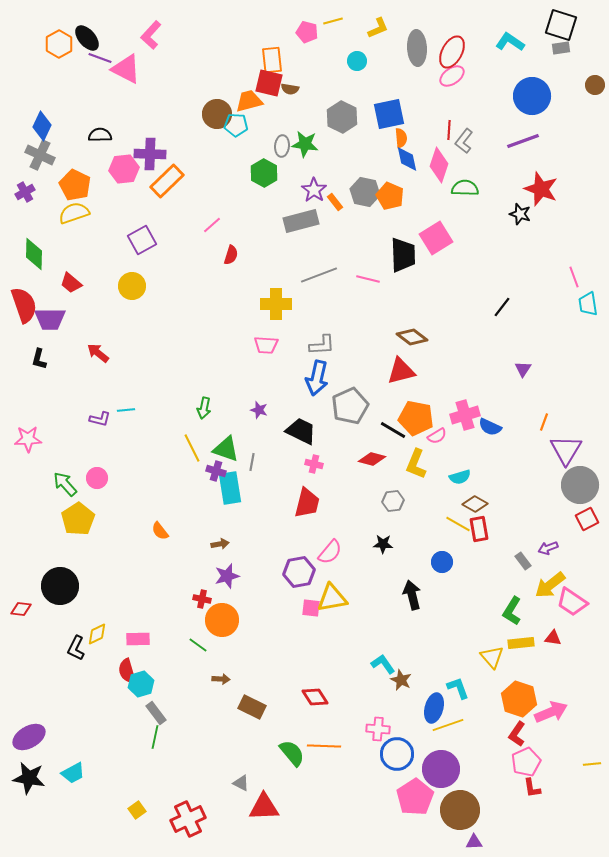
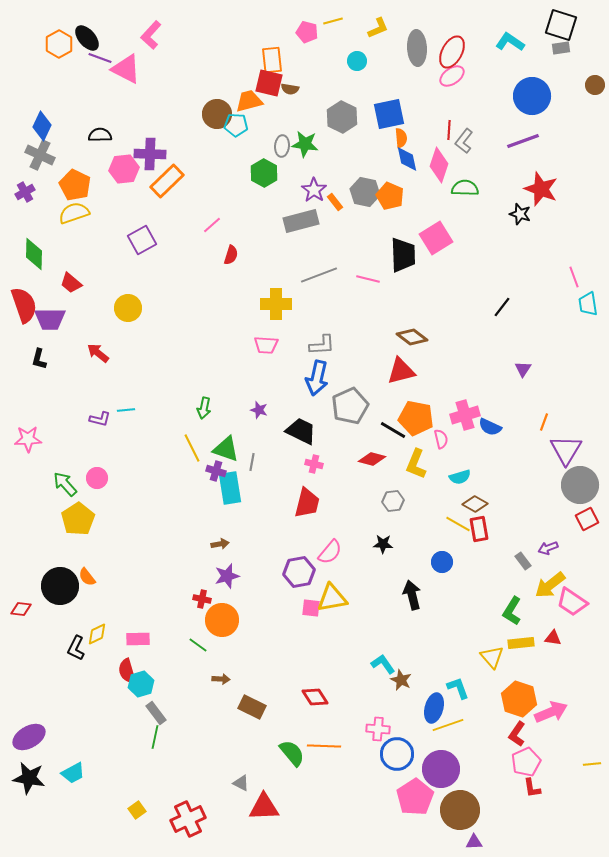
yellow circle at (132, 286): moved 4 px left, 22 px down
pink semicircle at (437, 436): moved 4 px right, 3 px down; rotated 72 degrees counterclockwise
orange semicircle at (160, 531): moved 73 px left, 46 px down
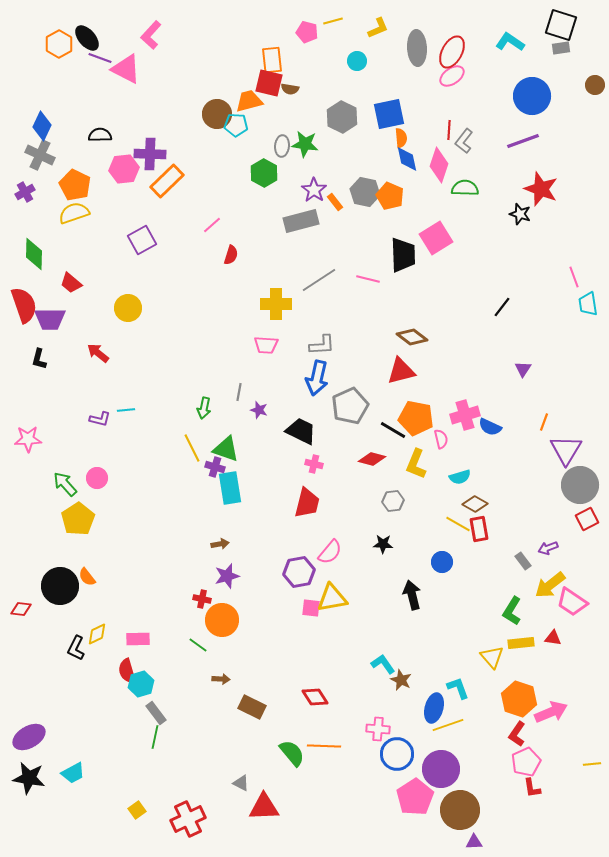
gray line at (319, 275): moved 5 px down; rotated 12 degrees counterclockwise
gray line at (252, 462): moved 13 px left, 70 px up
purple cross at (216, 471): moved 1 px left, 4 px up
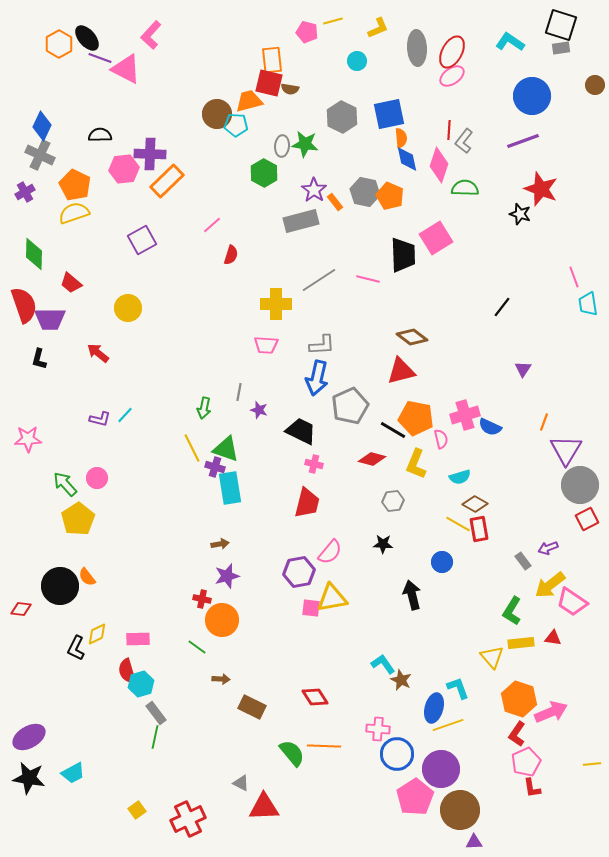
cyan line at (126, 410): moved 1 px left, 5 px down; rotated 42 degrees counterclockwise
green line at (198, 645): moved 1 px left, 2 px down
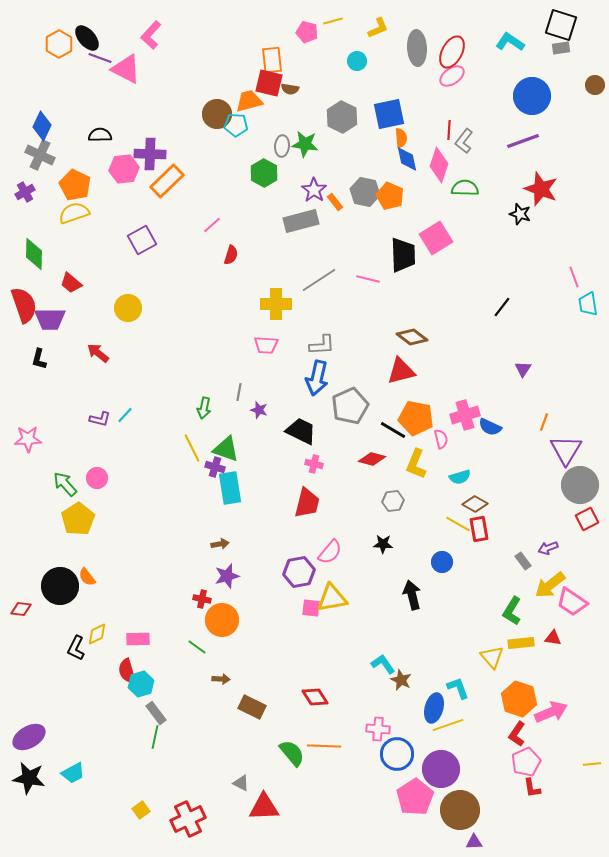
yellow square at (137, 810): moved 4 px right
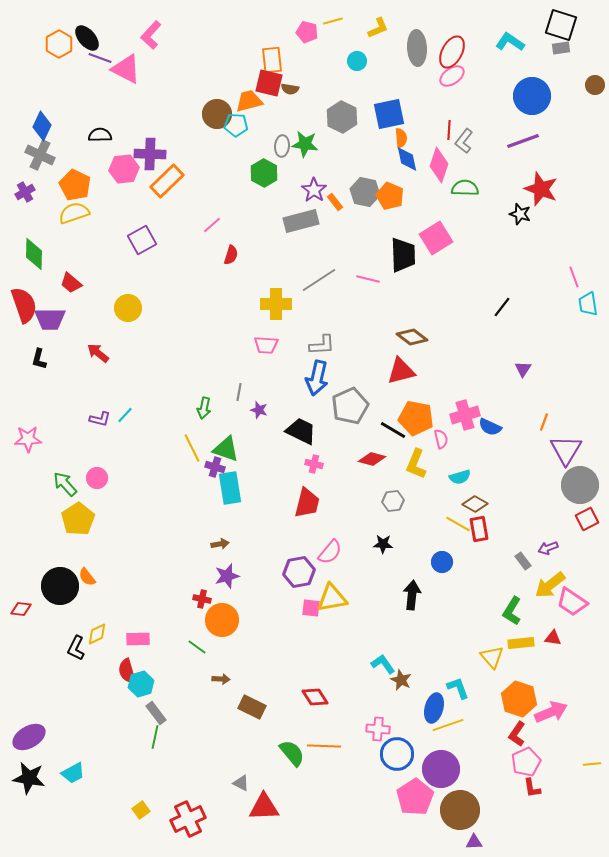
black arrow at (412, 595): rotated 20 degrees clockwise
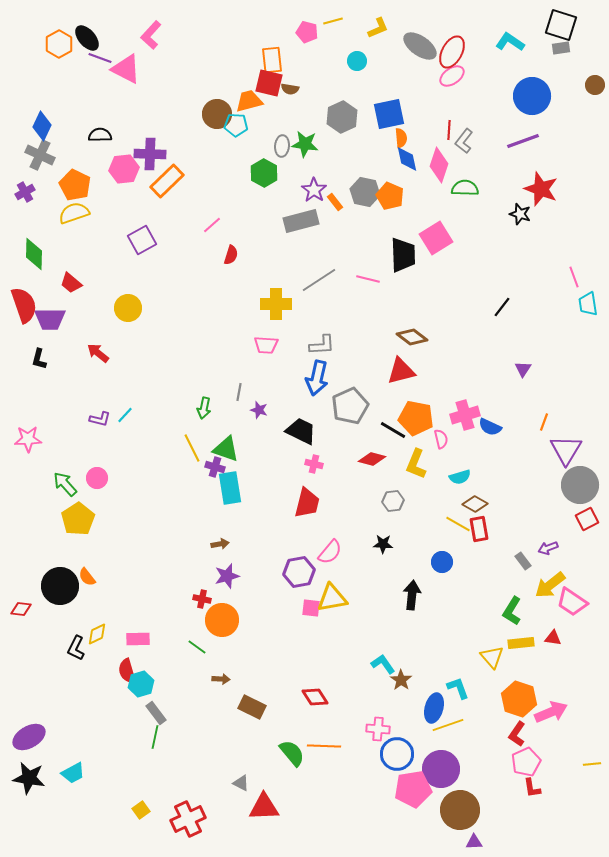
gray ellipse at (417, 48): moved 3 px right, 2 px up; rotated 52 degrees counterclockwise
gray hexagon at (342, 117): rotated 8 degrees clockwise
brown star at (401, 680): rotated 10 degrees clockwise
pink pentagon at (415, 797): moved 2 px left, 8 px up; rotated 24 degrees clockwise
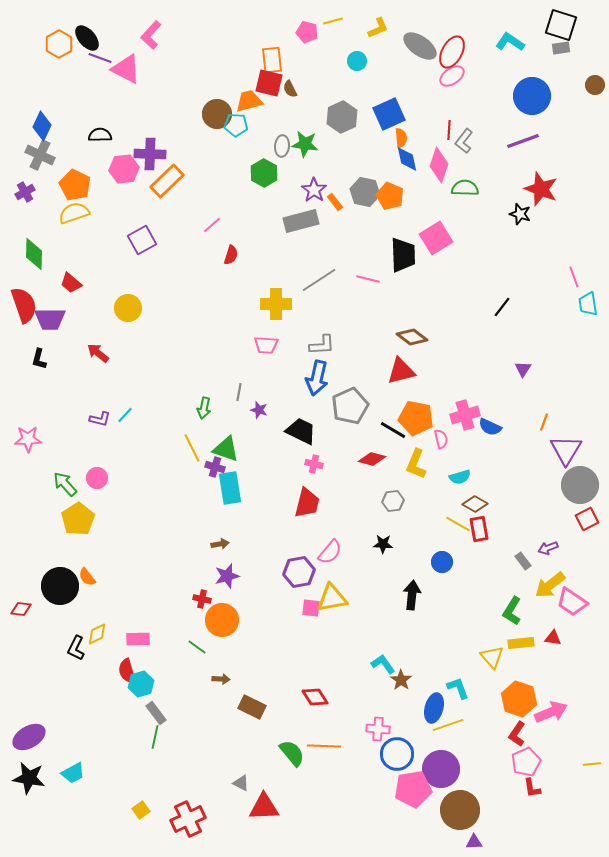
brown semicircle at (290, 89): rotated 54 degrees clockwise
blue square at (389, 114): rotated 12 degrees counterclockwise
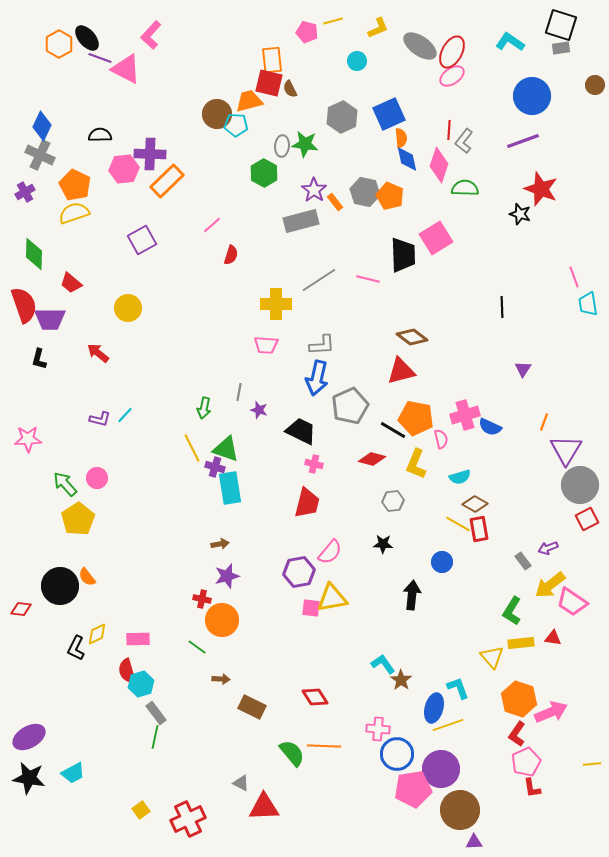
black line at (502, 307): rotated 40 degrees counterclockwise
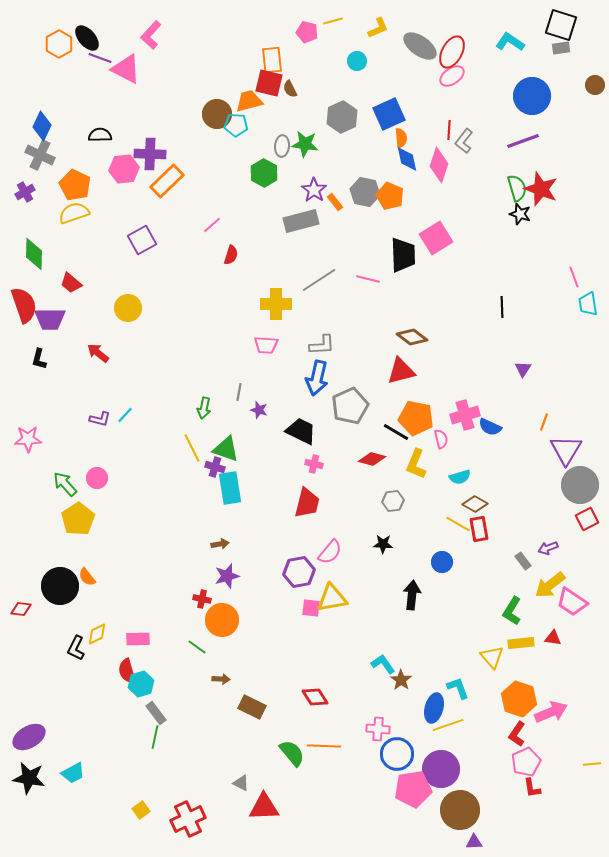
green semicircle at (465, 188): moved 52 px right; rotated 72 degrees clockwise
black line at (393, 430): moved 3 px right, 2 px down
